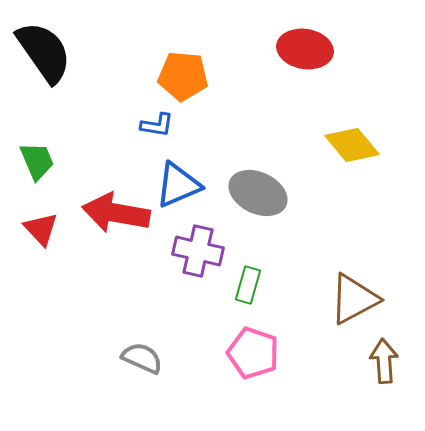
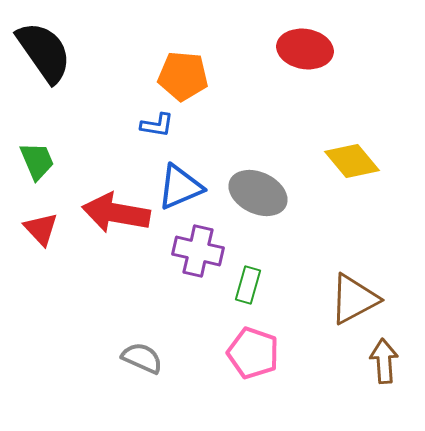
yellow diamond: moved 16 px down
blue triangle: moved 2 px right, 2 px down
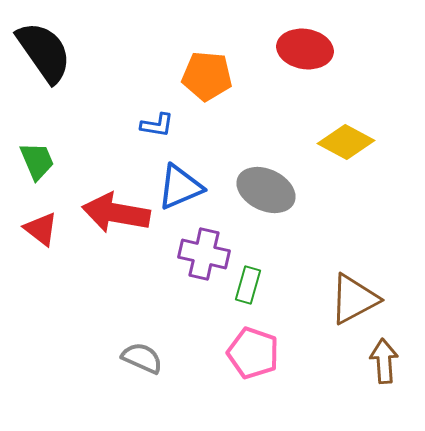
orange pentagon: moved 24 px right
yellow diamond: moved 6 px left, 19 px up; rotated 22 degrees counterclockwise
gray ellipse: moved 8 px right, 3 px up
red triangle: rotated 9 degrees counterclockwise
purple cross: moved 6 px right, 3 px down
